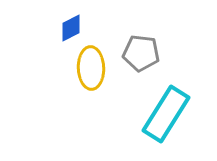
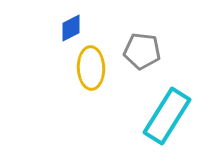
gray pentagon: moved 1 px right, 2 px up
cyan rectangle: moved 1 px right, 2 px down
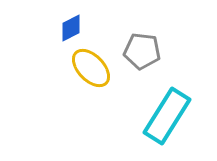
yellow ellipse: rotated 42 degrees counterclockwise
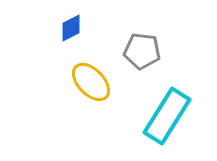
yellow ellipse: moved 14 px down
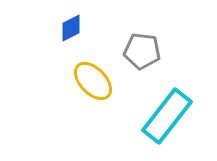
yellow ellipse: moved 2 px right, 1 px up
cyan rectangle: rotated 6 degrees clockwise
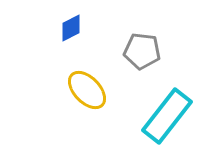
yellow ellipse: moved 6 px left, 9 px down
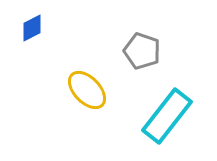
blue diamond: moved 39 px left
gray pentagon: rotated 12 degrees clockwise
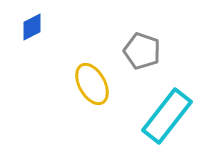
blue diamond: moved 1 px up
yellow ellipse: moved 5 px right, 6 px up; rotated 15 degrees clockwise
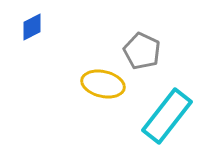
gray pentagon: rotated 6 degrees clockwise
yellow ellipse: moved 11 px right; rotated 48 degrees counterclockwise
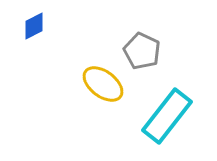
blue diamond: moved 2 px right, 1 px up
yellow ellipse: rotated 24 degrees clockwise
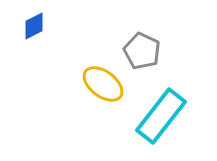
cyan rectangle: moved 6 px left
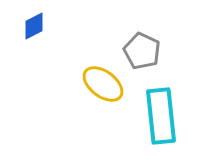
cyan rectangle: rotated 44 degrees counterclockwise
